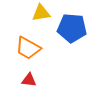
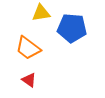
orange trapezoid: rotated 8 degrees clockwise
red triangle: rotated 28 degrees clockwise
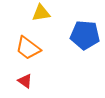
blue pentagon: moved 13 px right, 7 px down
red triangle: moved 4 px left, 1 px down
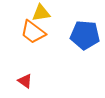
orange trapezoid: moved 5 px right, 16 px up
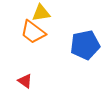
blue pentagon: moved 10 px down; rotated 16 degrees counterclockwise
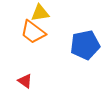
yellow triangle: moved 1 px left
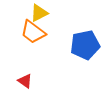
yellow triangle: moved 1 px left; rotated 18 degrees counterclockwise
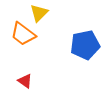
yellow triangle: rotated 18 degrees counterclockwise
orange trapezoid: moved 10 px left, 2 px down
